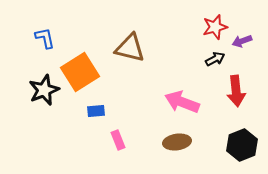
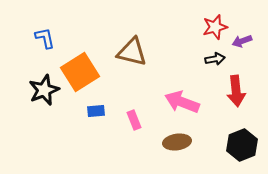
brown triangle: moved 2 px right, 4 px down
black arrow: rotated 18 degrees clockwise
pink rectangle: moved 16 px right, 20 px up
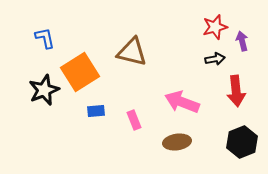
purple arrow: rotated 96 degrees clockwise
black hexagon: moved 3 px up
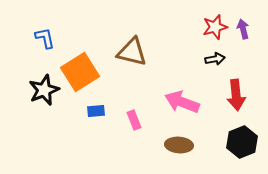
purple arrow: moved 1 px right, 12 px up
red arrow: moved 4 px down
brown ellipse: moved 2 px right, 3 px down; rotated 12 degrees clockwise
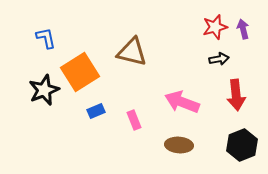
blue L-shape: moved 1 px right
black arrow: moved 4 px right
blue rectangle: rotated 18 degrees counterclockwise
black hexagon: moved 3 px down
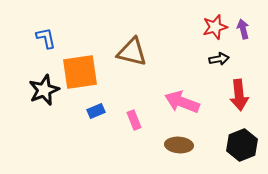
orange square: rotated 24 degrees clockwise
red arrow: moved 3 px right
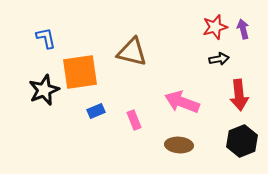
black hexagon: moved 4 px up
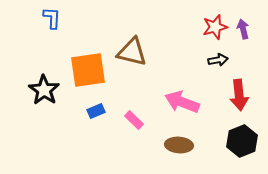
blue L-shape: moved 6 px right, 20 px up; rotated 15 degrees clockwise
black arrow: moved 1 px left, 1 px down
orange square: moved 8 px right, 2 px up
black star: rotated 16 degrees counterclockwise
pink rectangle: rotated 24 degrees counterclockwise
